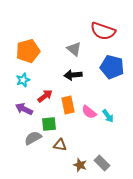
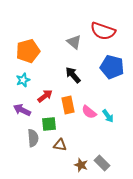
gray triangle: moved 7 px up
black arrow: rotated 54 degrees clockwise
purple arrow: moved 2 px left, 1 px down
gray semicircle: rotated 114 degrees clockwise
brown star: moved 1 px right
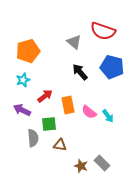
black arrow: moved 7 px right, 3 px up
brown star: moved 1 px down
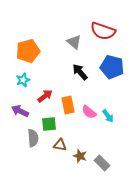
purple arrow: moved 2 px left, 1 px down
brown star: moved 1 px left, 10 px up
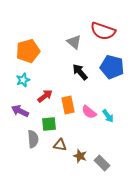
gray semicircle: moved 1 px down
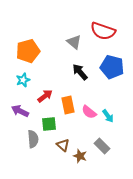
brown triangle: moved 3 px right; rotated 32 degrees clockwise
gray rectangle: moved 17 px up
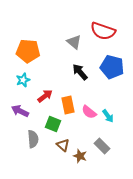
orange pentagon: rotated 20 degrees clockwise
green square: moved 4 px right; rotated 28 degrees clockwise
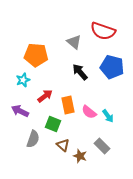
orange pentagon: moved 8 px right, 4 px down
gray semicircle: rotated 24 degrees clockwise
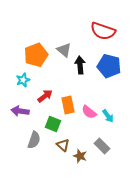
gray triangle: moved 10 px left, 8 px down
orange pentagon: rotated 25 degrees counterclockwise
blue pentagon: moved 3 px left, 1 px up
black arrow: moved 7 px up; rotated 36 degrees clockwise
purple arrow: rotated 18 degrees counterclockwise
gray semicircle: moved 1 px right, 1 px down
